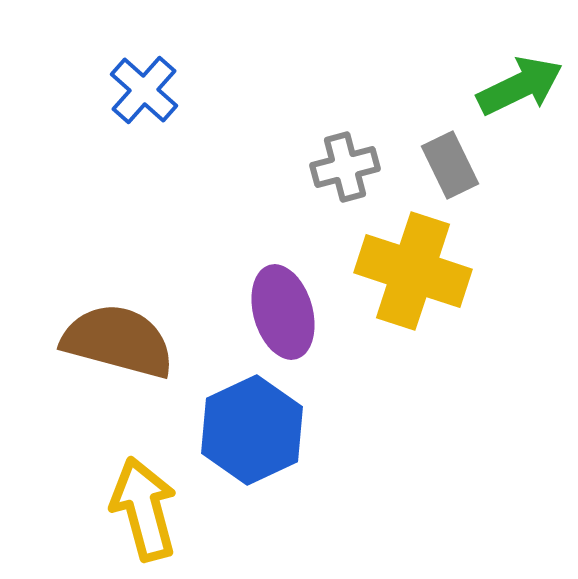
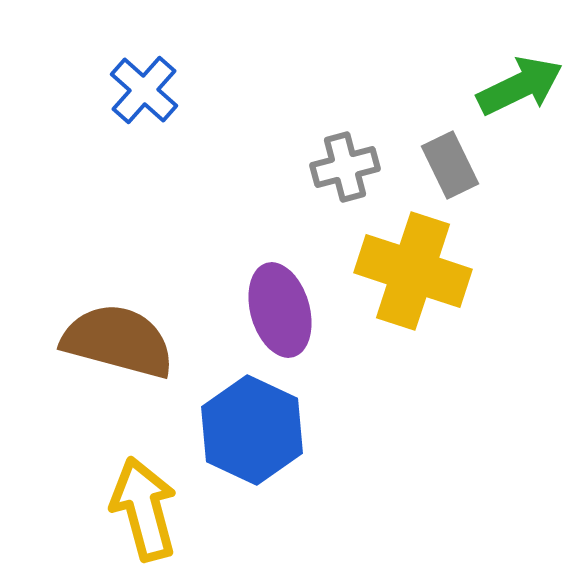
purple ellipse: moved 3 px left, 2 px up
blue hexagon: rotated 10 degrees counterclockwise
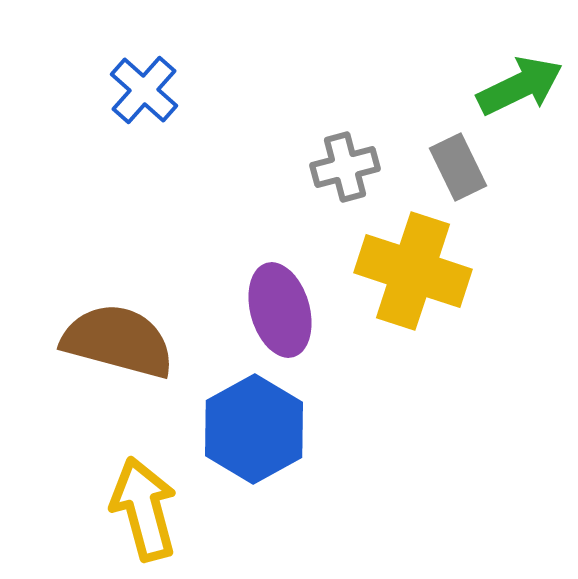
gray rectangle: moved 8 px right, 2 px down
blue hexagon: moved 2 px right, 1 px up; rotated 6 degrees clockwise
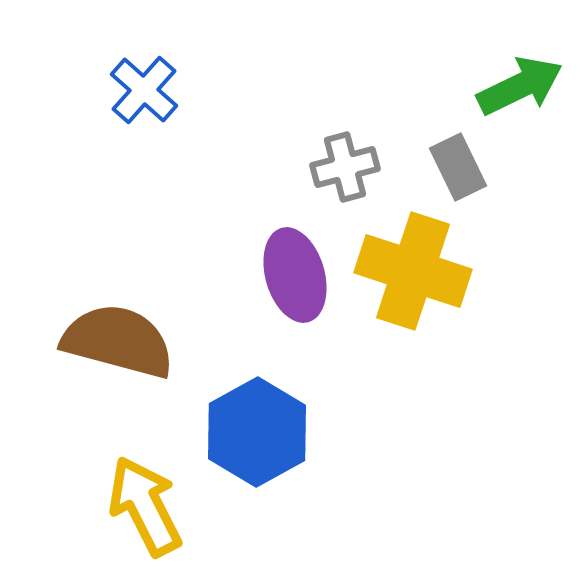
purple ellipse: moved 15 px right, 35 px up
blue hexagon: moved 3 px right, 3 px down
yellow arrow: moved 1 px right, 3 px up; rotated 12 degrees counterclockwise
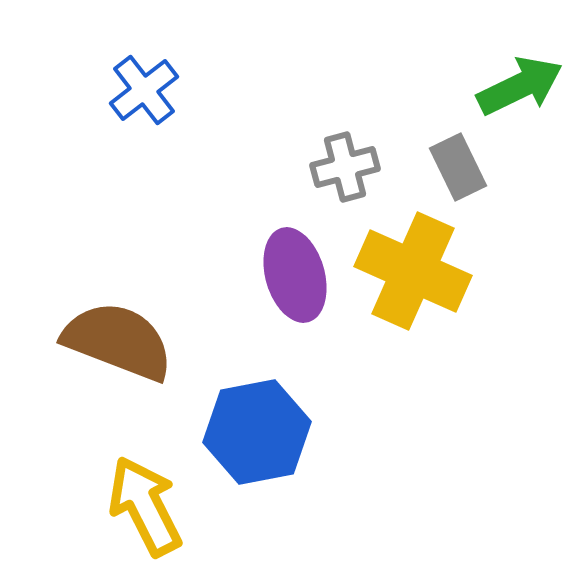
blue cross: rotated 10 degrees clockwise
yellow cross: rotated 6 degrees clockwise
brown semicircle: rotated 6 degrees clockwise
blue hexagon: rotated 18 degrees clockwise
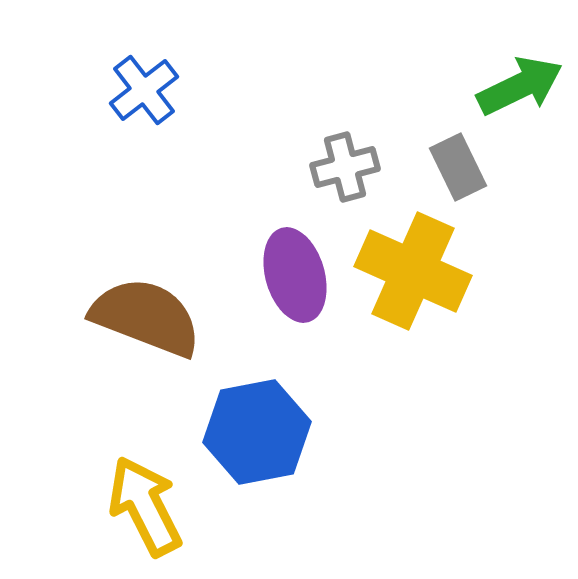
brown semicircle: moved 28 px right, 24 px up
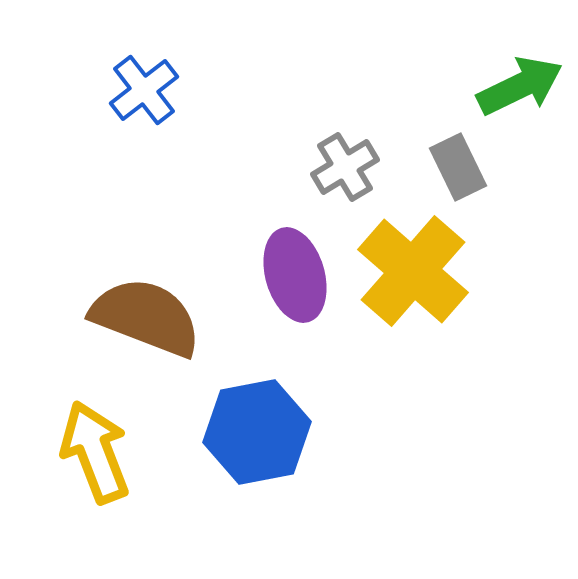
gray cross: rotated 16 degrees counterclockwise
yellow cross: rotated 17 degrees clockwise
yellow arrow: moved 50 px left, 54 px up; rotated 6 degrees clockwise
